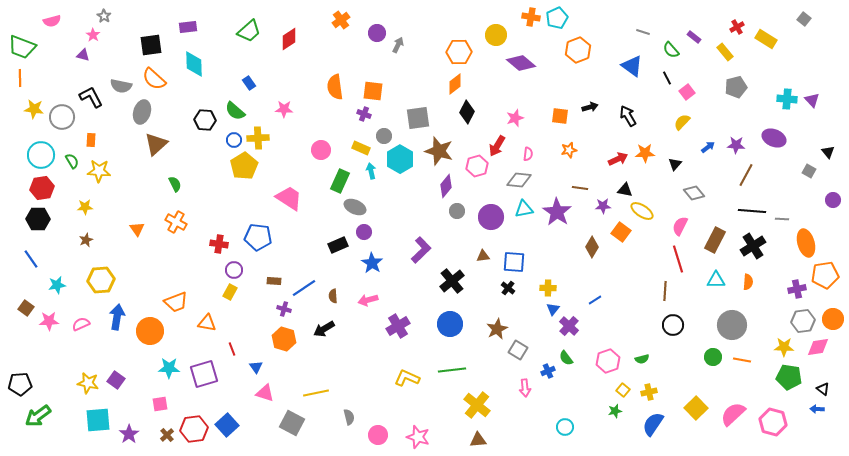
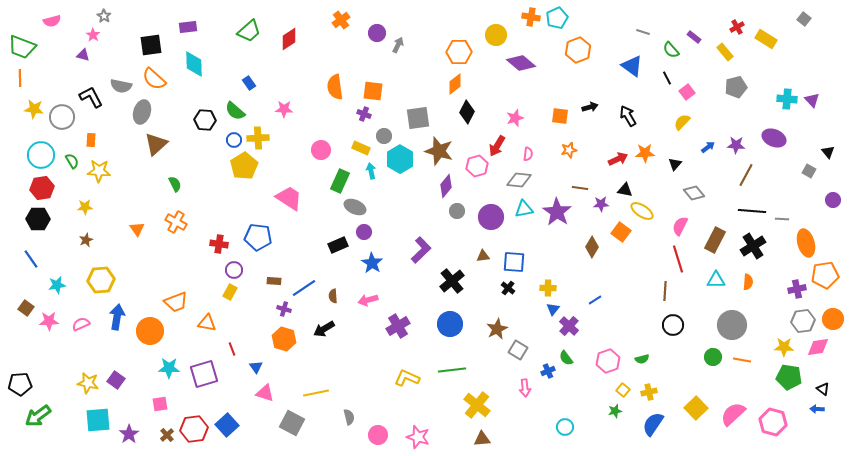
purple star at (603, 206): moved 2 px left, 2 px up
brown triangle at (478, 440): moved 4 px right, 1 px up
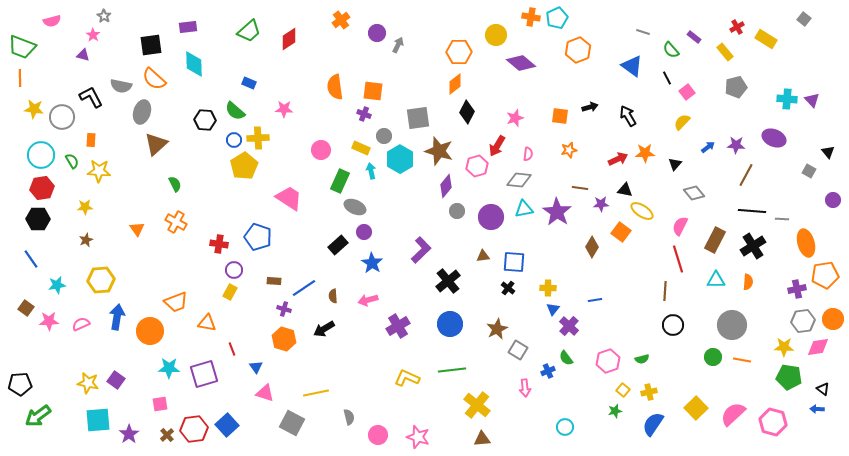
blue rectangle at (249, 83): rotated 32 degrees counterclockwise
blue pentagon at (258, 237): rotated 12 degrees clockwise
black rectangle at (338, 245): rotated 18 degrees counterclockwise
black cross at (452, 281): moved 4 px left
blue line at (595, 300): rotated 24 degrees clockwise
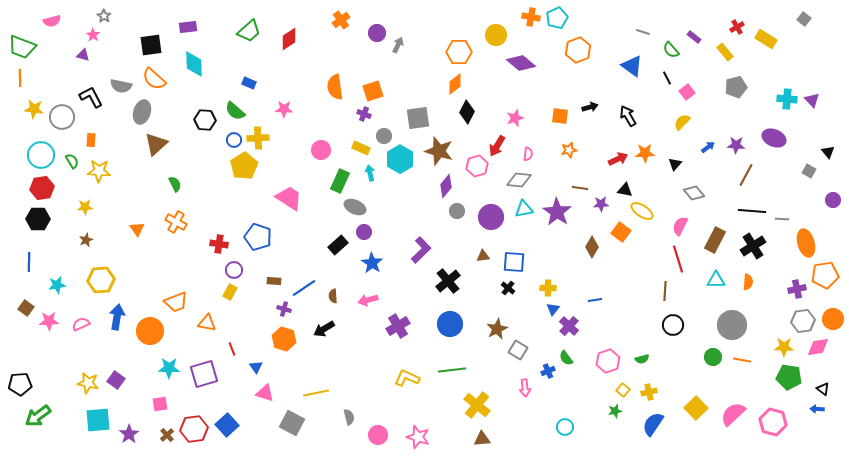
orange square at (373, 91): rotated 25 degrees counterclockwise
cyan arrow at (371, 171): moved 1 px left, 2 px down
blue line at (31, 259): moved 2 px left, 3 px down; rotated 36 degrees clockwise
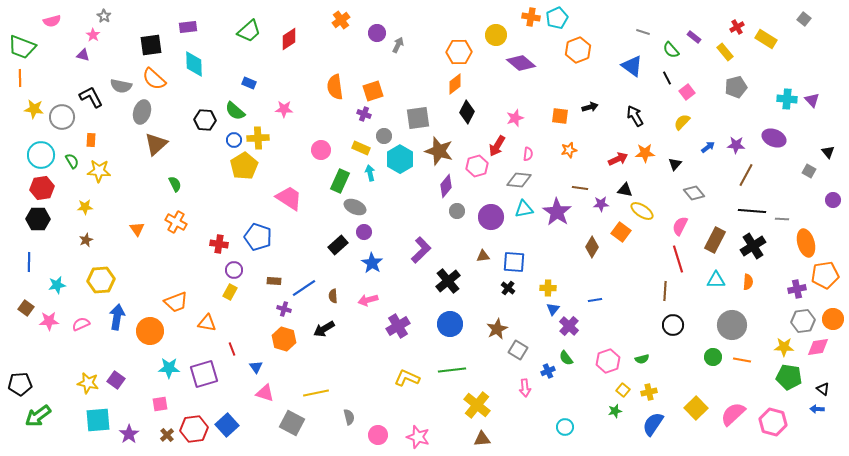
black arrow at (628, 116): moved 7 px right
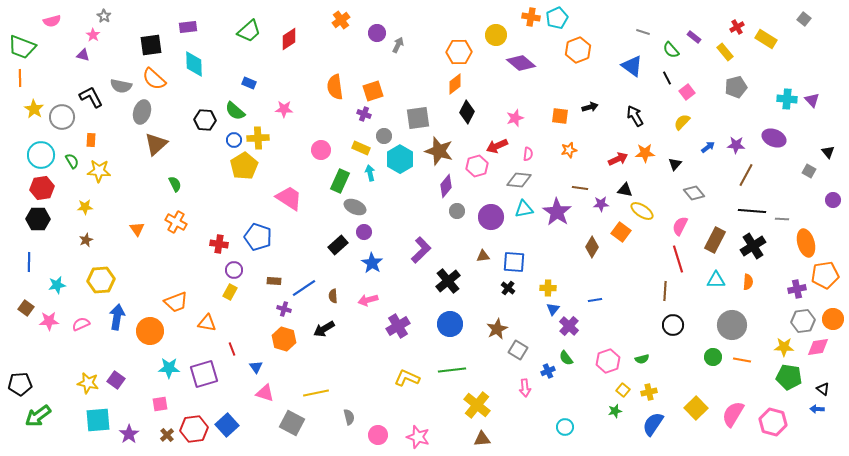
yellow star at (34, 109): rotated 24 degrees clockwise
red arrow at (497, 146): rotated 35 degrees clockwise
pink semicircle at (733, 414): rotated 16 degrees counterclockwise
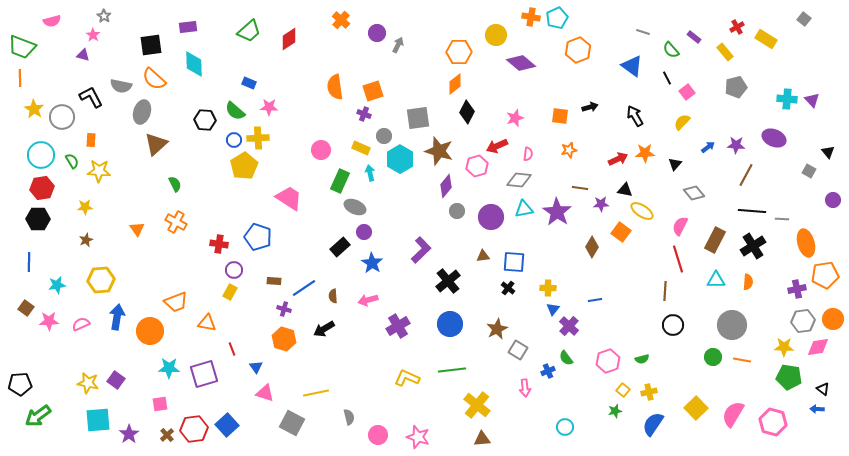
orange cross at (341, 20): rotated 12 degrees counterclockwise
pink star at (284, 109): moved 15 px left, 2 px up
black rectangle at (338, 245): moved 2 px right, 2 px down
